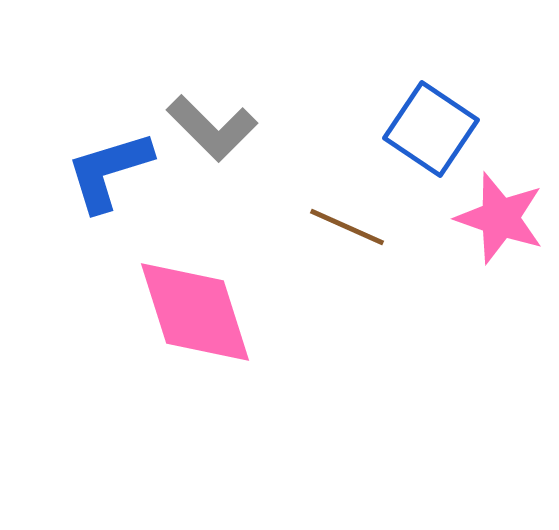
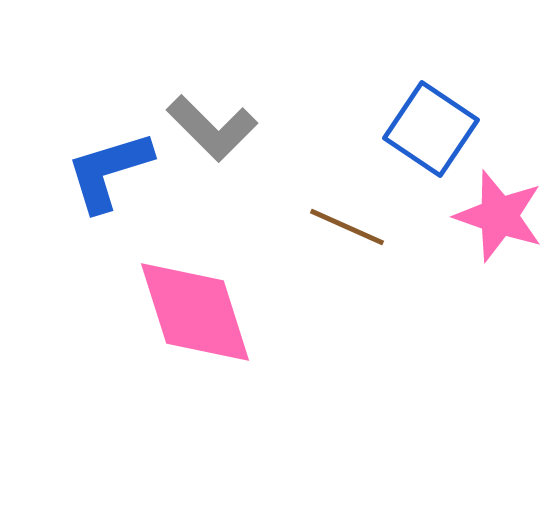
pink star: moved 1 px left, 2 px up
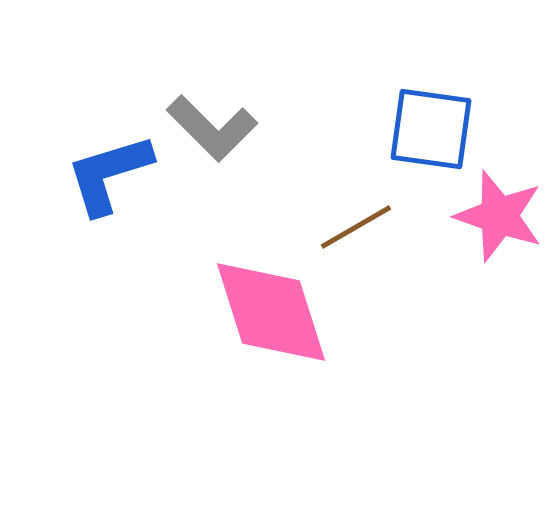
blue square: rotated 26 degrees counterclockwise
blue L-shape: moved 3 px down
brown line: moved 9 px right; rotated 54 degrees counterclockwise
pink diamond: moved 76 px right
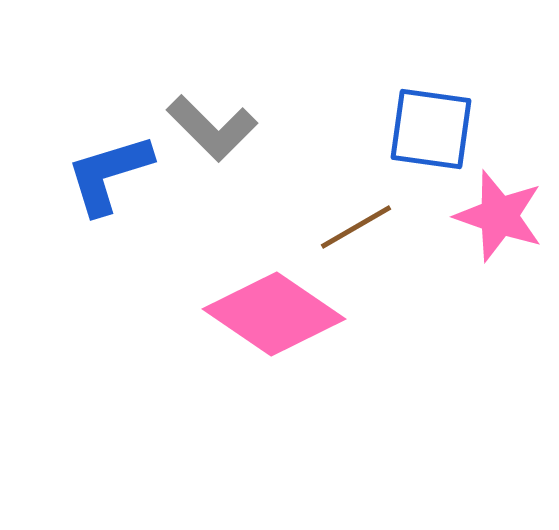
pink diamond: moved 3 px right, 2 px down; rotated 38 degrees counterclockwise
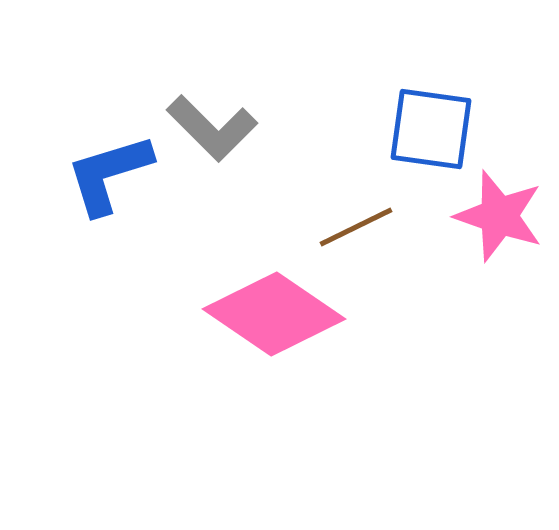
brown line: rotated 4 degrees clockwise
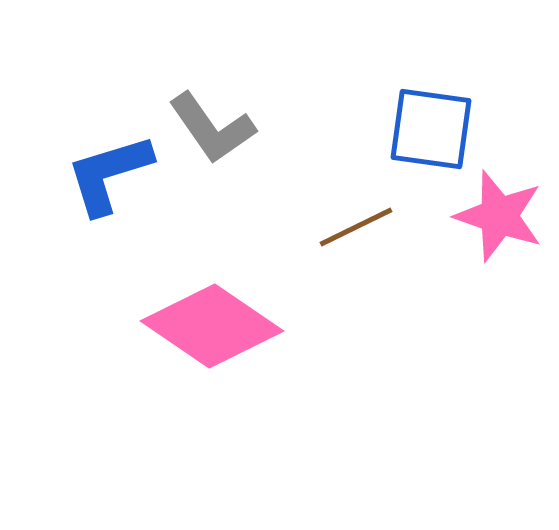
gray L-shape: rotated 10 degrees clockwise
pink diamond: moved 62 px left, 12 px down
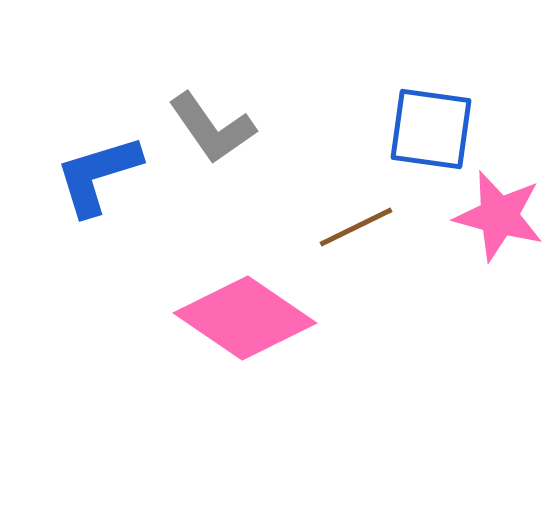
blue L-shape: moved 11 px left, 1 px down
pink star: rotated 4 degrees counterclockwise
pink diamond: moved 33 px right, 8 px up
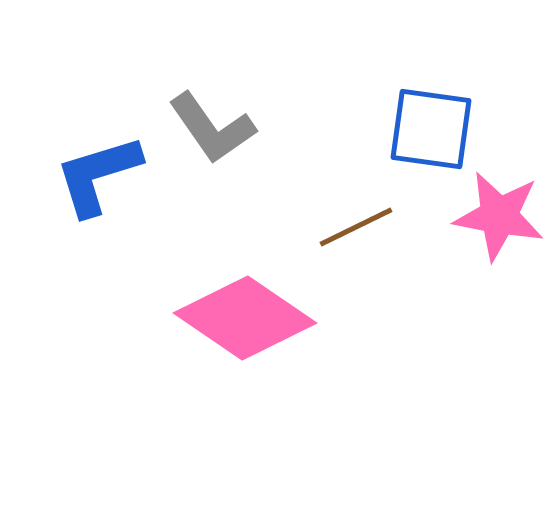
pink star: rotated 4 degrees counterclockwise
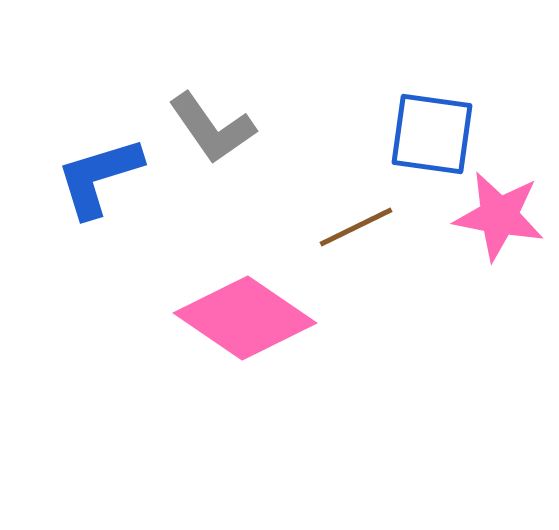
blue square: moved 1 px right, 5 px down
blue L-shape: moved 1 px right, 2 px down
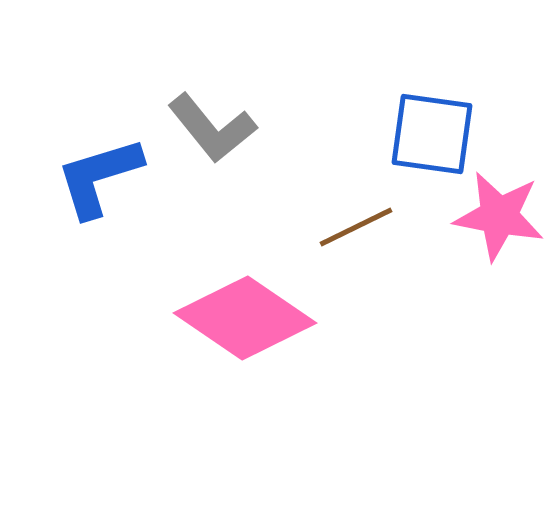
gray L-shape: rotated 4 degrees counterclockwise
